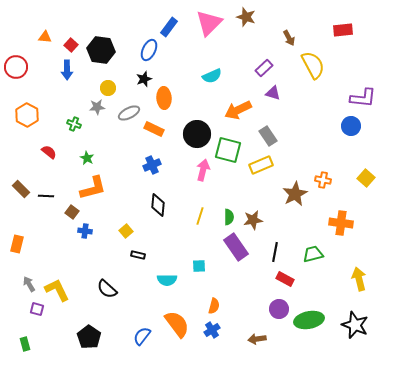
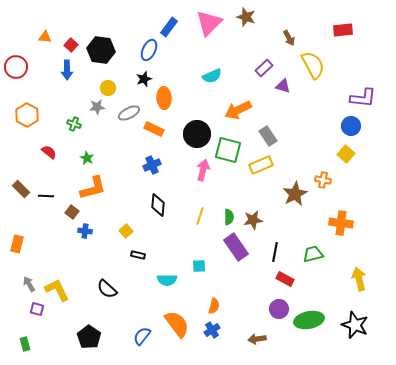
purple triangle at (273, 93): moved 10 px right, 7 px up
yellow square at (366, 178): moved 20 px left, 24 px up
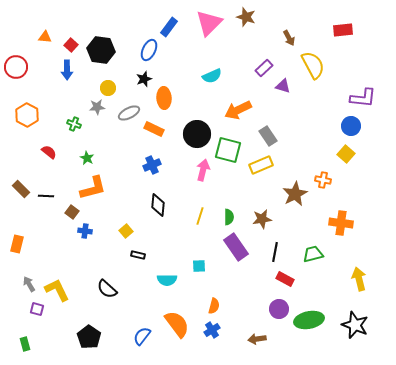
brown star at (253, 220): moved 9 px right, 1 px up
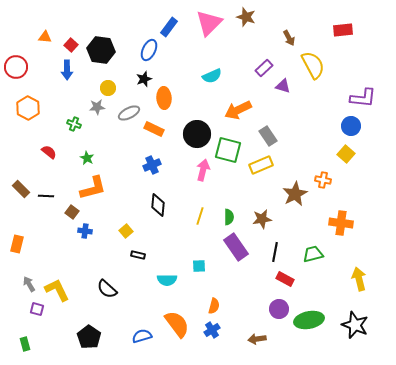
orange hexagon at (27, 115): moved 1 px right, 7 px up
blue semicircle at (142, 336): rotated 36 degrees clockwise
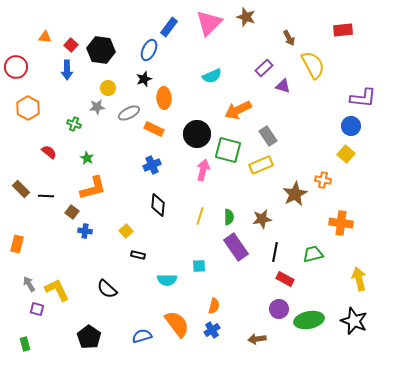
black star at (355, 325): moved 1 px left, 4 px up
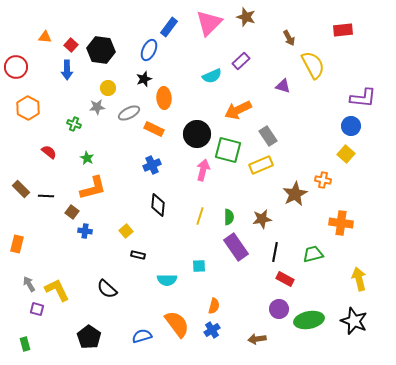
purple rectangle at (264, 68): moved 23 px left, 7 px up
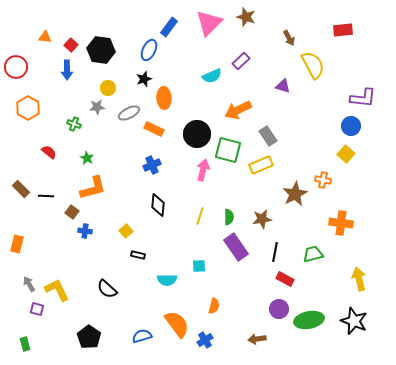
blue cross at (212, 330): moved 7 px left, 10 px down
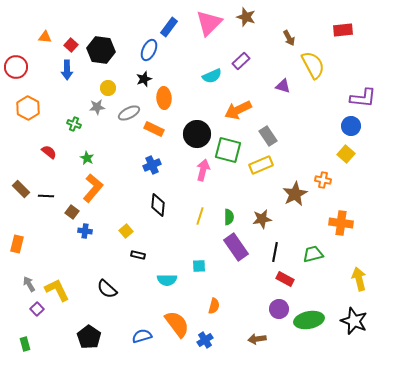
orange L-shape at (93, 188): rotated 36 degrees counterclockwise
purple square at (37, 309): rotated 32 degrees clockwise
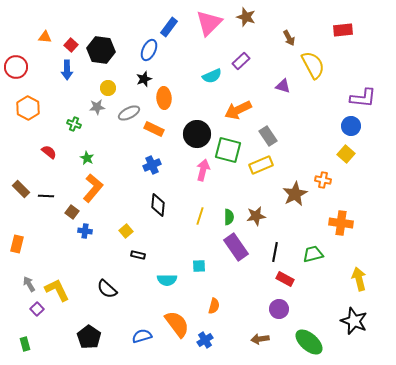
brown star at (262, 219): moved 6 px left, 3 px up
green ellipse at (309, 320): moved 22 px down; rotated 52 degrees clockwise
brown arrow at (257, 339): moved 3 px right
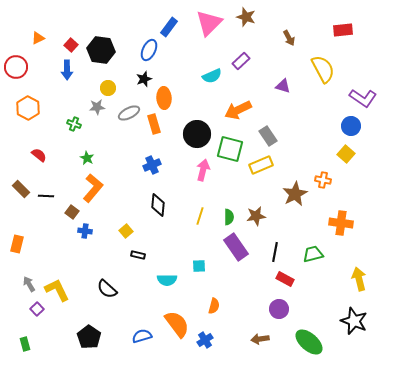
orange triangle at (45, 37): moved 7 px left, 1 px down; rotated 32 degrees counterclockwise
yellow semicircle at (313, 65): moved 10 px right, 4 px down
purple L-shape at (363, 98): rotated 28 degrees clockwise
orange rectangle at (154, 129): moved 5 px up; rotated 48 degrees clockwise
green square at (228, 150): moved 2 px right, 1 px up
red semicircle at (49, 152): moved 10 px left, 3 px down
